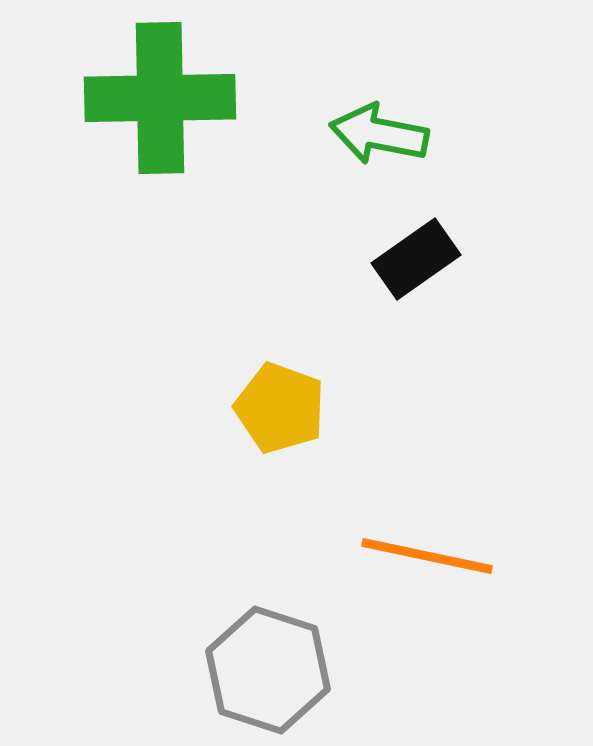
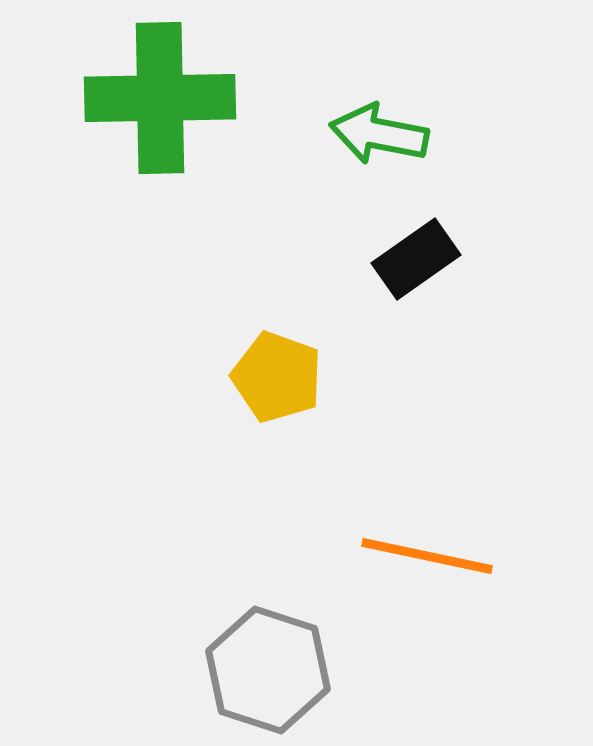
yellow pentagon: moved 3 px left, 31 px up
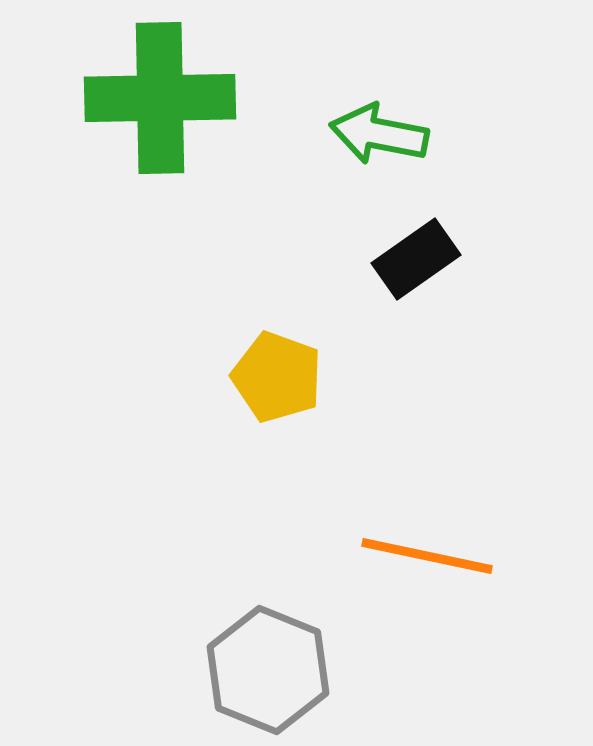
gray hexagon: rotated 4 degrees clockwise
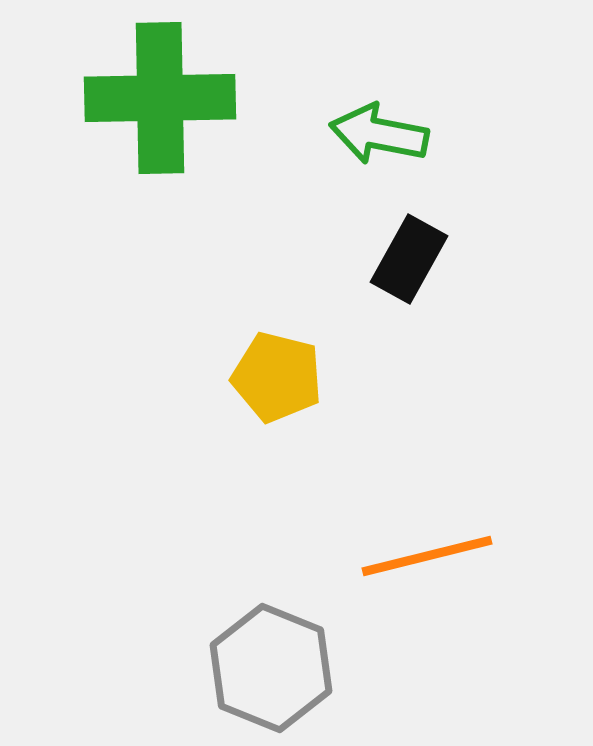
black rectangle: moved 7 px left; rotated 26 degrees counterclockwise
yellow pentagon: rotated 6 degrees counterclockwise
orange line: rotated 26 degrees counterclockwise
gray hexagon: moved 3 px right, 2 px up
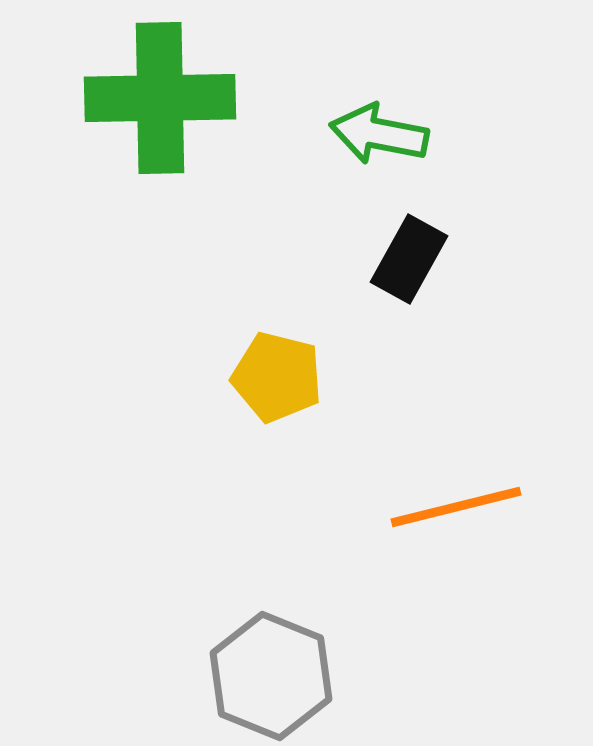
orange line: moved 29 px right, 49 px up
gray hexagon: moved 8 px down
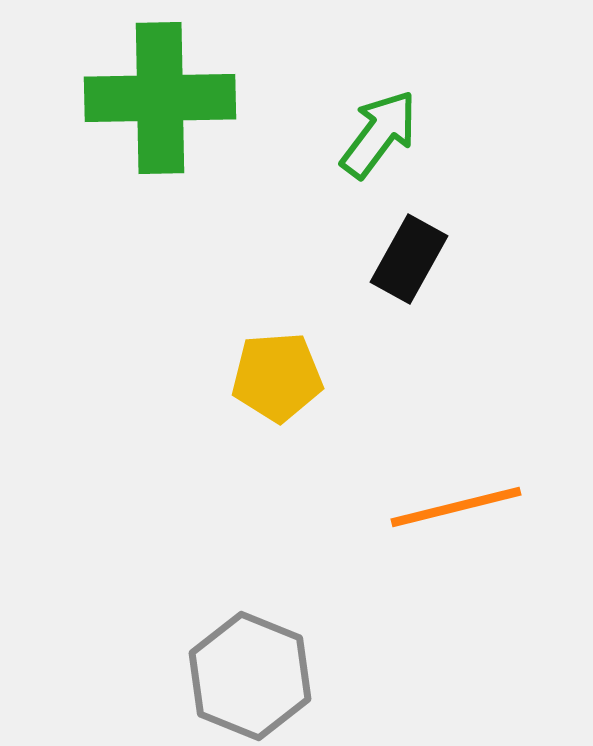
green arrow: rotated 116 degrees clockwise
yellow pentagon: rotated 18 degrees counterclockwise
gray hexagon: moved 21 px left
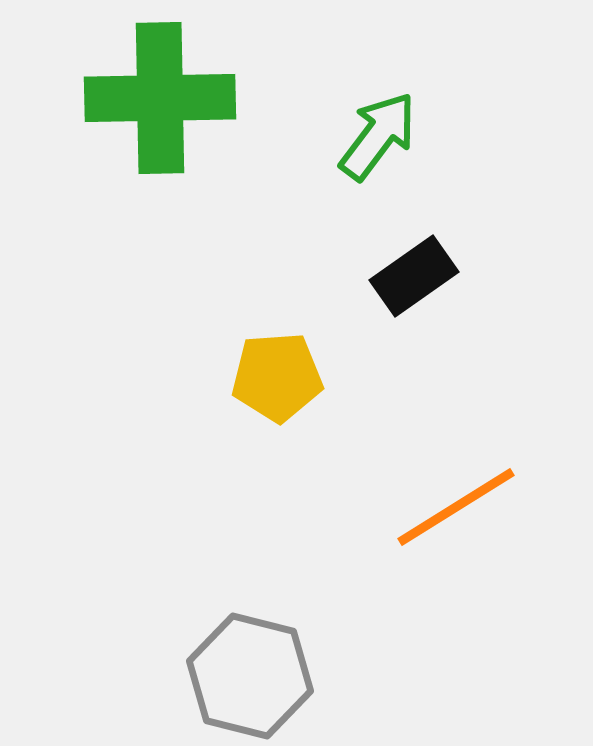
green arrow: moved 1 px left, 2 px down
black rectangle: moved 5 px right, 17 px down; rotated 26 degrees clockwise
orange line: rotated 18 degrees counterclockwise
gray hexagon: rotated 8 degrees counterclockwise
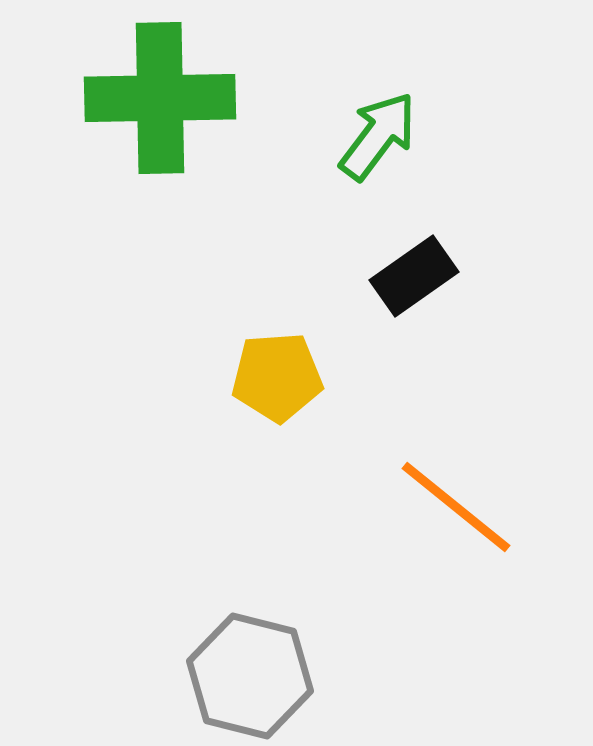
orange line: rotated 71 degrees clockwise
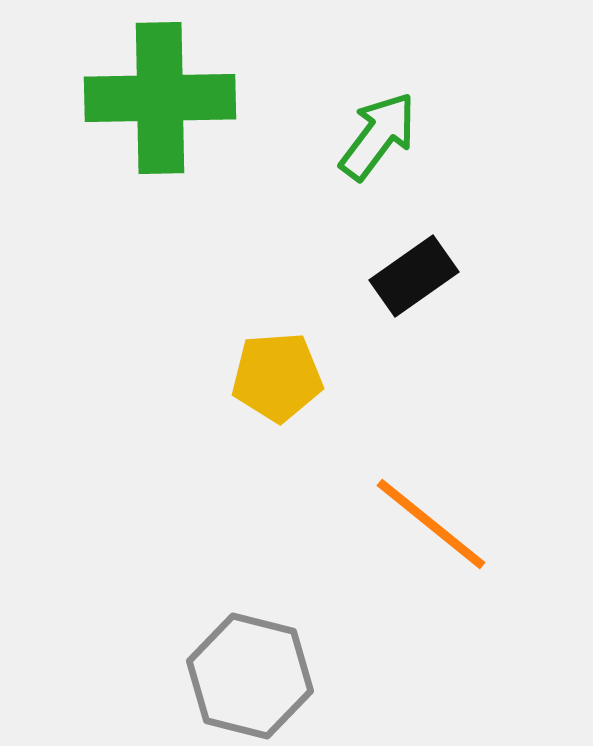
orange line: moved 25 px left, 17 px down
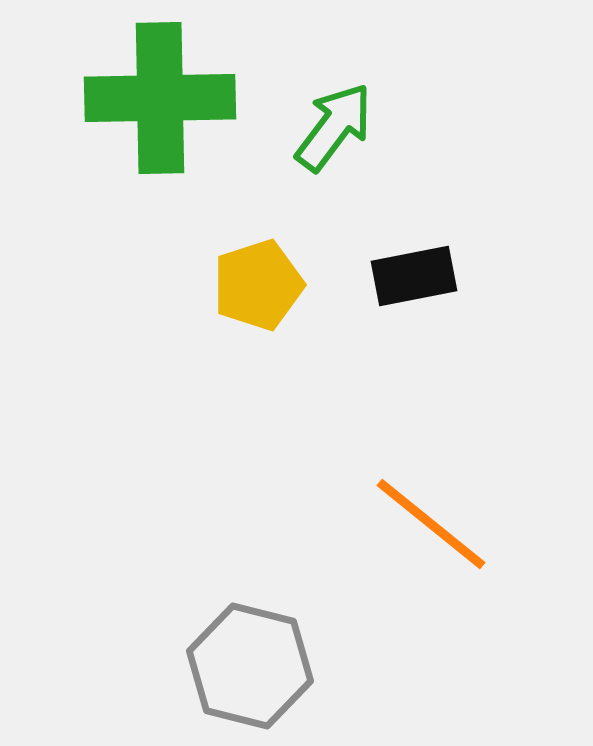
green arrow: moved 44 px left, 9 px up
black rectangle: rotated 24 degrees clockwise
yellow pentagon: moved 19 px left, 92 px up; rotated 14 degrees counterclockwise
gray hexagon: moved 10 px up
